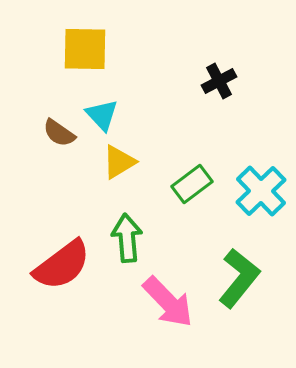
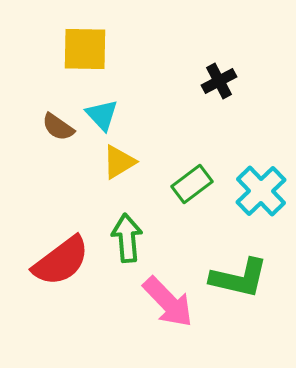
brown semicircle: moved 1 px left, 6 px up
red semicircle: moved 1 px left, 4 px up
green L-shape: rotated 64 degrees clockwise
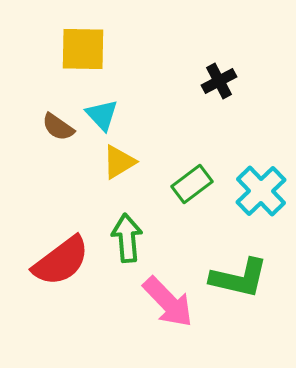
yellow square: moved 2 px left
